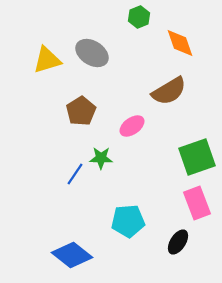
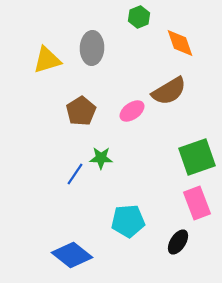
gray ellipse: moved 5 px up; rotated 60 degrees clockwise
pink ellipse: moved 15 px up
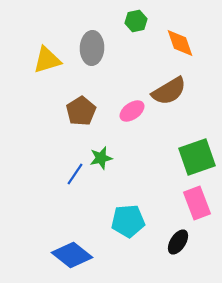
green hexagon: moved 3 px left, 4 px down; rotated 10 degrees clockwise
green star: rotated 15 degrees counterclockwise
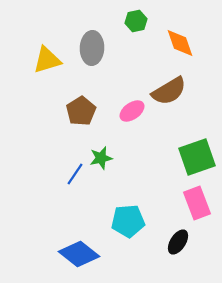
blue diamond: moved 7 px right, 1 px up
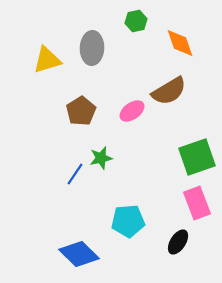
blue diamond: rotated 6 degrees clockwise
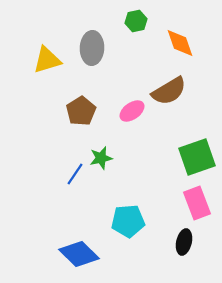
black ellipse: moved 6 px right; rotated 20 degrees counterclockwise
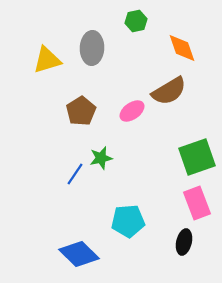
orange diamond: moved 2 px right, 5 px down
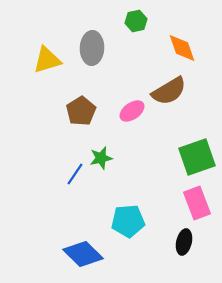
blue diamond: moved 4 px right
